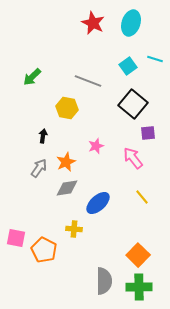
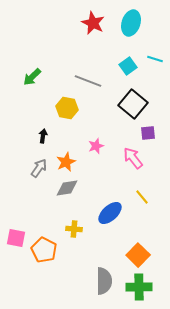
blue ellipse: moved 12 px right, 10 px down
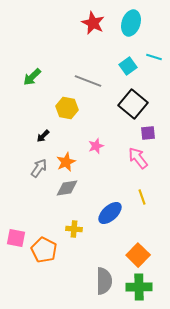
cyan line: moved 1 px left, 2 px up
black arrow: rotated 144 degrees counterclockwise
pink arrow: moved 5 px right
yellow line: rotated 21 degrees clockwise
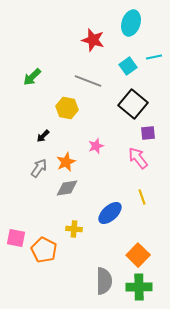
red star: moved 17 px down; rotated 10 degrees counterclockwise
cyan line: rotated 28 degrees counterclockwise
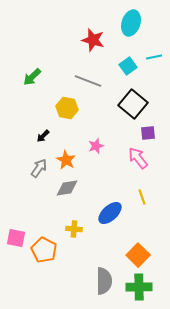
orange star: moved 2 px up; rotated 18 degrees counterclockwise
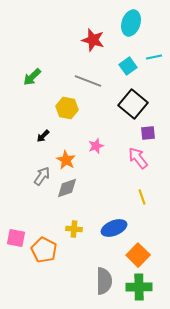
gray arrow: moved 3 px right, 8 px down
gray diamond: rotated 10 degrees counterclockwise
blue ellipse: moved 4 px right, 15 px down; rotated 20 degrees clockwise
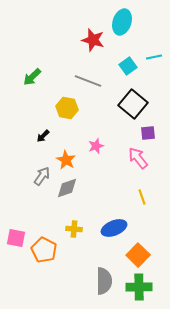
cyan ellipse: moved 9 px left, 1 px up
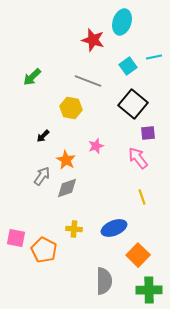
yellow hexagon: moved 4 px right
green cross: moved 10 px right, 3 px down
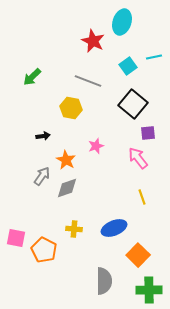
red star: moved 1 px down; rotated 10 degrees clockwise
black arrow: rotated 144 degrees counterclockwise
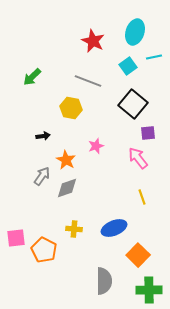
cyan ellipse: moved 13 px right, 10 px down
pink square: rotated 18 degrees counterclockwise
